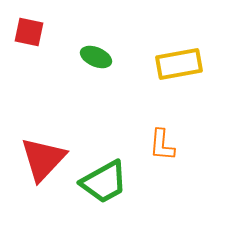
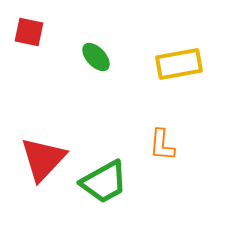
green ellipse: rotated 24 degrees clockwise
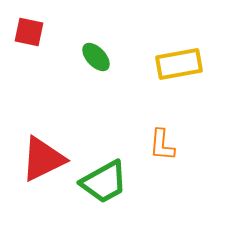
red triangle: rotated 21 degrees clockwise
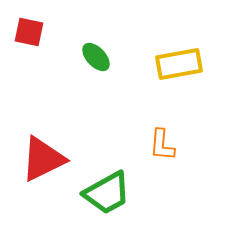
green trapezoid: moved 3 px right, 11 px down
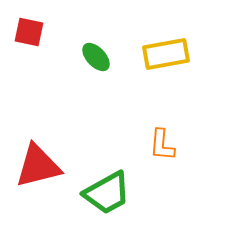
yellow rectangle: moved 13 px left, 10 px up
red triangle: moved 5 px left, 7 px down; rotated 12 degrees clockwise
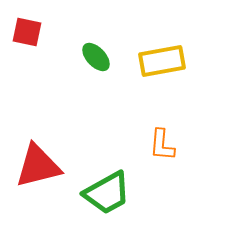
red square: moved 2 px left
yellow rectangle: moved 4 px left, 7 px down
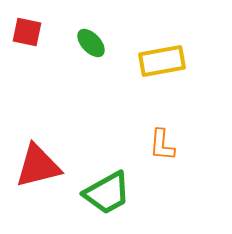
green ellipse: moved 5 px left, 14 px up
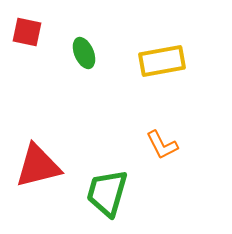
green ellipse: moved 7 px left, 10 px down; rotated 20 degrees clockwise
orange L-shape: rotated 32 degrees counterclockwise
green trapezoid: rotated 135 degrees clockwise
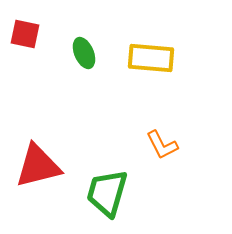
red square: moved 2 px left, 2 px down
yellow rectangle: moved 11 px left, 3 px up; rotated 15 degrees clockwise
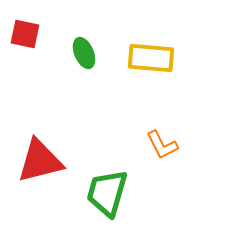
red triangle: moved 2 px right, 5 px up
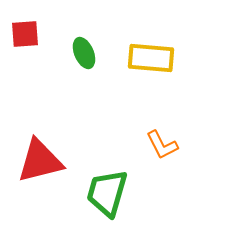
red square: rotated 16 degrees counterclockwise
